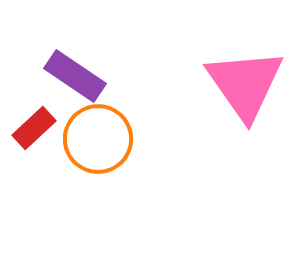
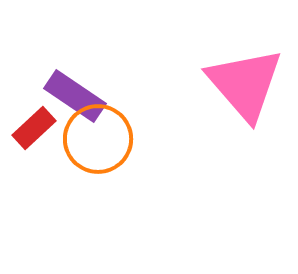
purple rectangle: moved 20 px down
pink triangle: rotated 6 degrees counterclockwise
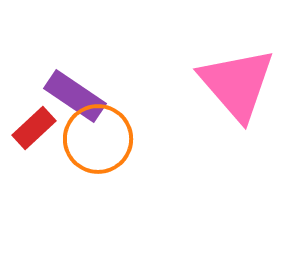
pink triangle: moved 8 px left
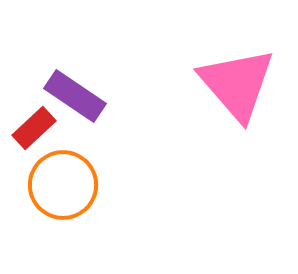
orange circle: moved 35 px left, 46 px down
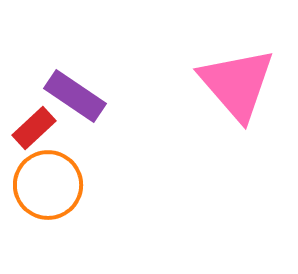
orange circle: moved 15 px left
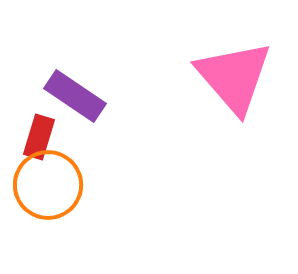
pink triangle: moved 3 px left, 7 px up
red rectangle: moved 5 px right, 9 px down; rotated 30 degrees counterclockwise
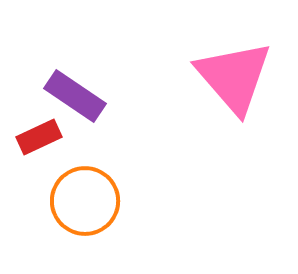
red rectangle: rotated 48 degrees clockwise
orange circle: moved 37 px right, 16 px down
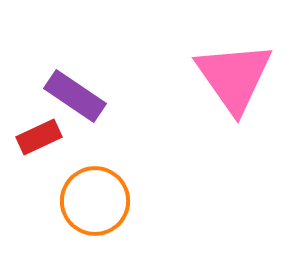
pink triangle: rotated 6 degrees clockwise
orange circle: moved 10 px right
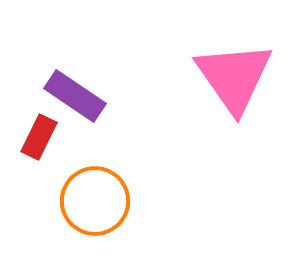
red rectangle: rotated 39 degrees counterclockwise
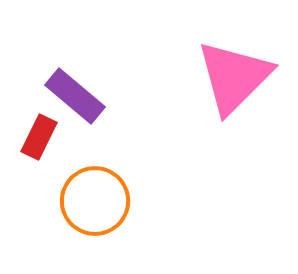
pink triangle: rotated 20 degrees clockwise
purple rectangle: rotated 6 degrees clockwise
